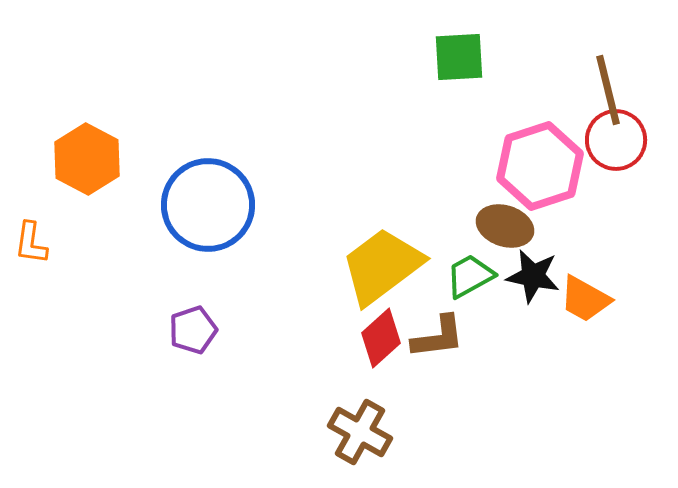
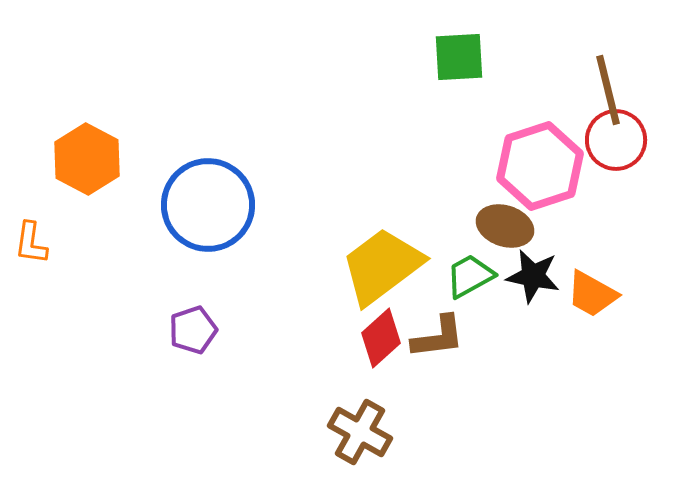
orange trapezoid: moved 7 px right, 5 px up
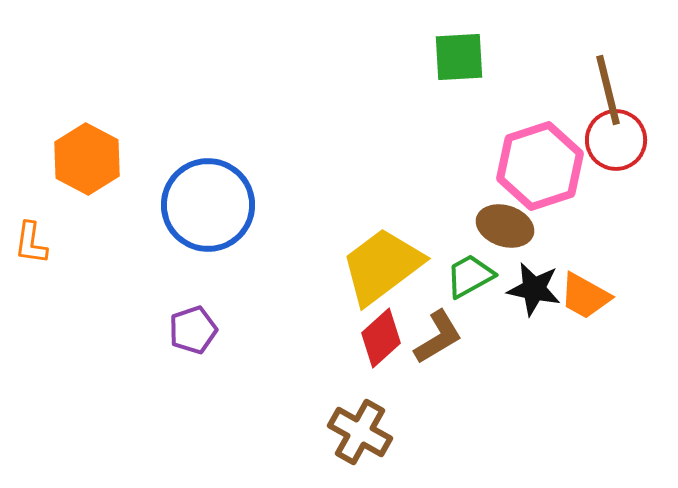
black star: moved 1 px right, 13 px down
orange trapezoid: moved 7 px left, 2 px down
brown L-shape: rotated 24 degrees counterclockwise
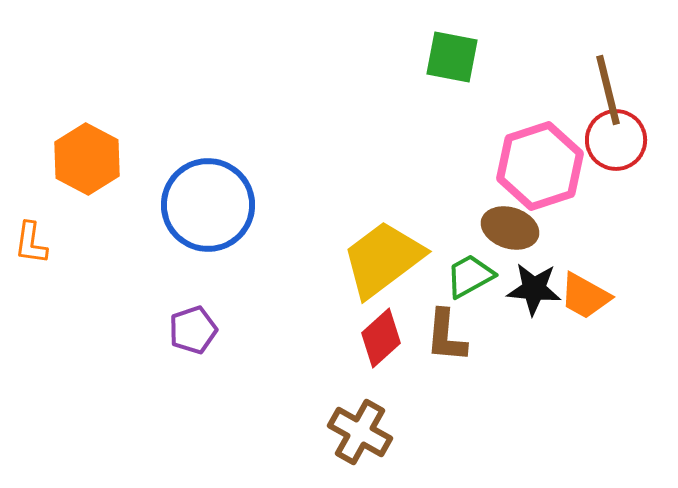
green square: moved 7 px left; rotated 14 degrees clockwise
brown ellipse: moved 5 px right, 2 px down
yellow trapezoid: moved 1 px right, 7 px up
black star: rotated 6 degrees counterclockwise
brown L-shape: moved 8 px right, 1 px up; rotated 126 degrees clockwise
